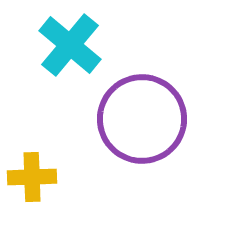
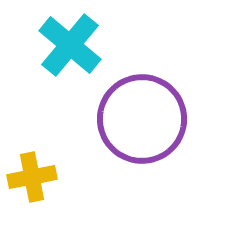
yellow cross: rotated 9 degrees counterclockwise
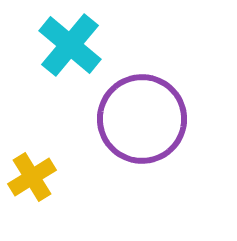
yellow cross: rotated 21 degrees counterclockwise
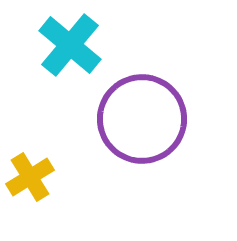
yellow cross: moved 2 px left
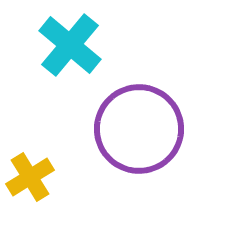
purple circle: moved 3 px left, 10 px down
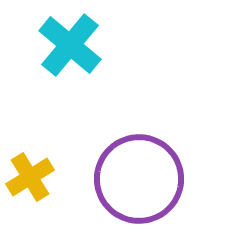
purple circle: moved 50 px down
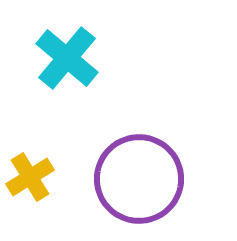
cyan cross: moved 3 px left, 13 px down
